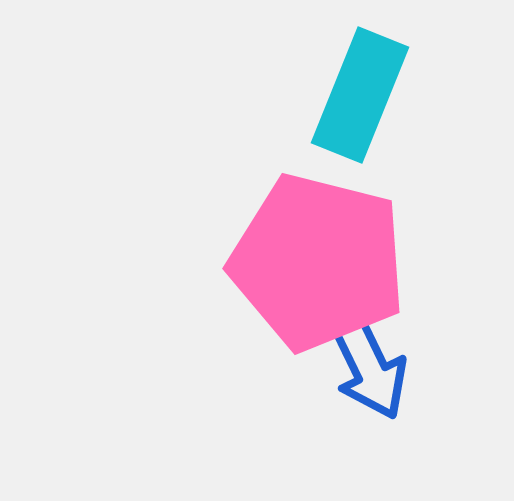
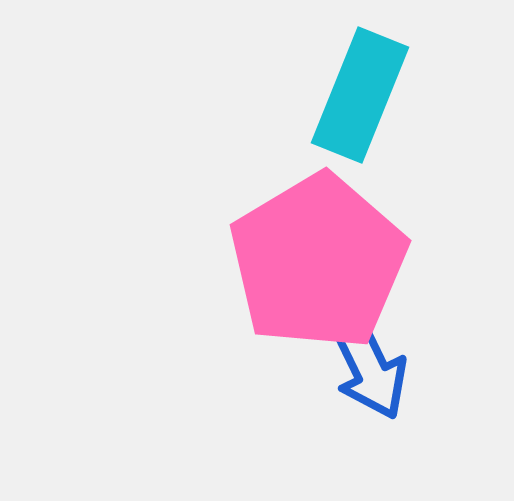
pink pentagon: rotated 27 degrees clockwise
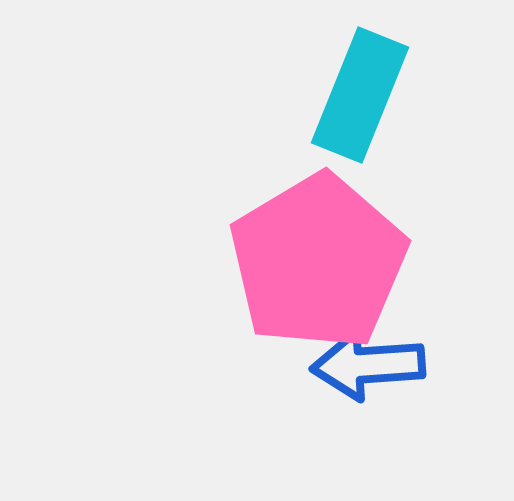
blue arrow: rotated 112 degrees clockwise
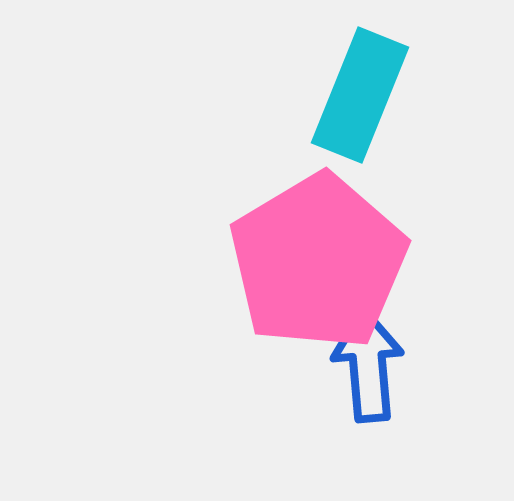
blue arrow: rotated 89 degrees clockwise
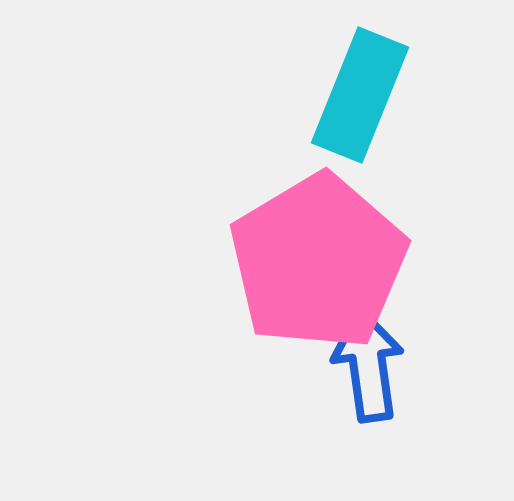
blue arrow: rotated 3 degrees counterclockwise
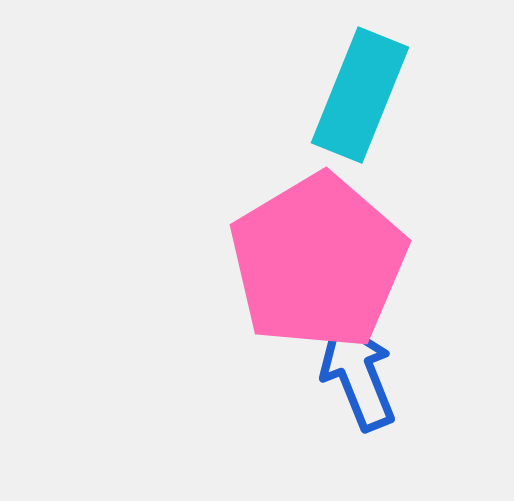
blue arrow: moved 10 px left, 10 px down; rotated 14 degrees counterclockwise
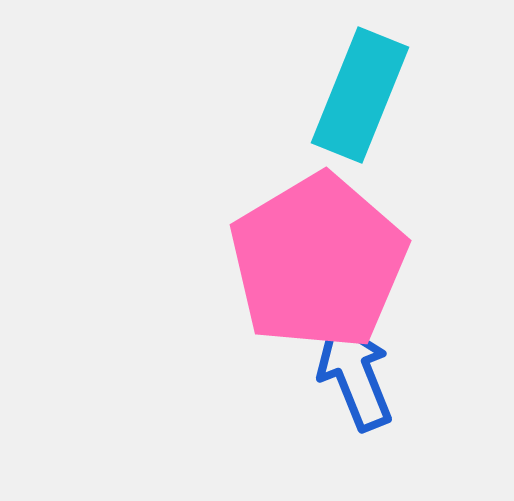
blue arrow: moved 3 px left
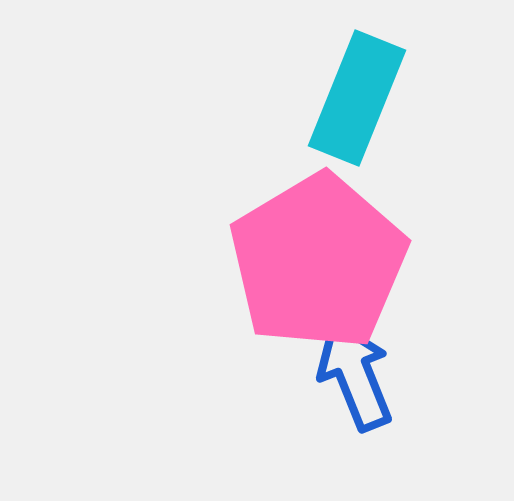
cyan rectangle: moved 3 px left, 3 px down
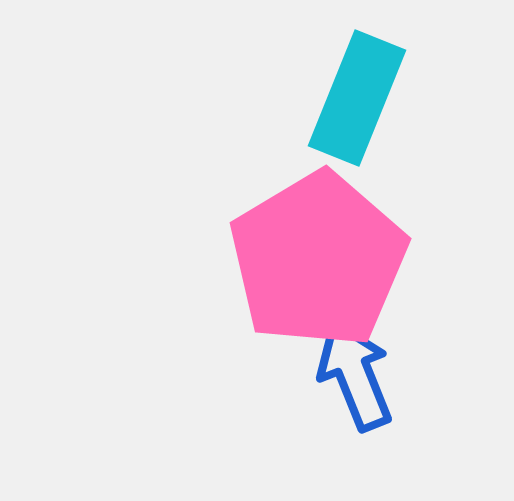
pink pentagon: moved 2 px up
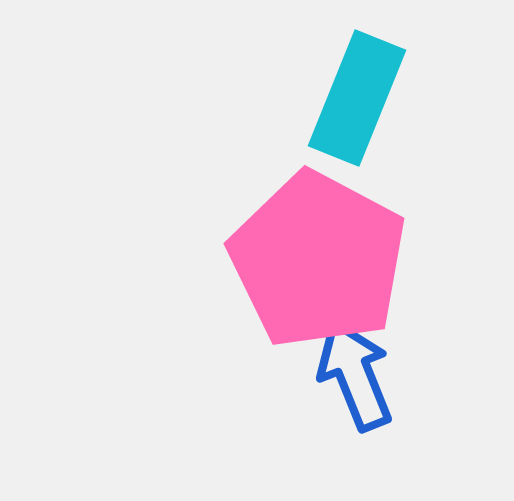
pink pentagon: rotated 13 degrees counterclockwise
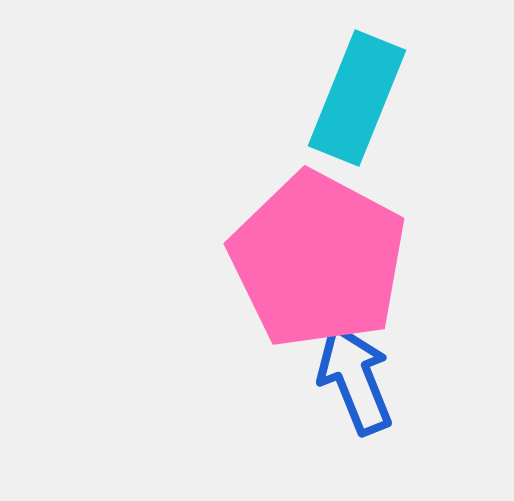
blue arrow: moved 4 px down
